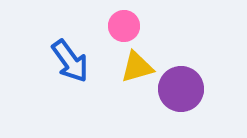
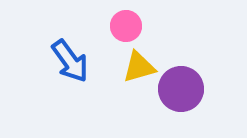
pink circle: moved 2 px right
yellow triangle: moved 2 px right
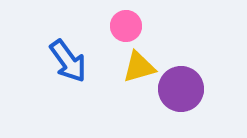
blue arrow: moved 2 px left
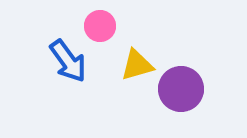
pink circle: moved 26 px left
yellow triangle: moved 2 px left, 2 px up
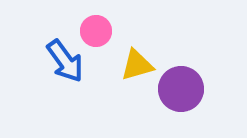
pink circle: moved 4 px left, 5 px down
blue arrow: moved 3 px left
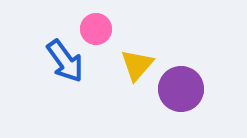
pink circle: moved 2 px up
yellow triangle: rotated 33 degrees counterclockwise
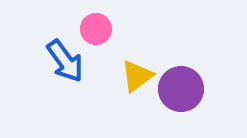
yellow triangle: moved 11 px down; rotated 12 degrees clockwise
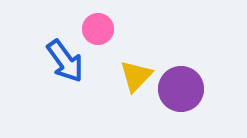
pink circle: moved 2 px right
yellow triangle: moved 1 px left; rotated 9 degrees counterclockwise
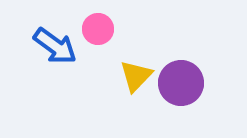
blue arrow: moved 10 px left, 15 px up; rotated 18 degrees counterclockwise
purple circle: moved 6 px up
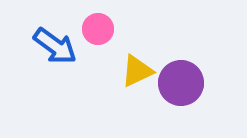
yellow triangle: moved 1 px right, 5 px up; rotated 21 degrees clockwise
